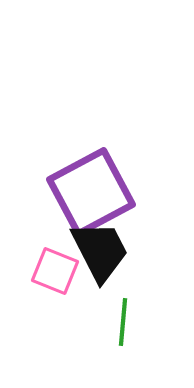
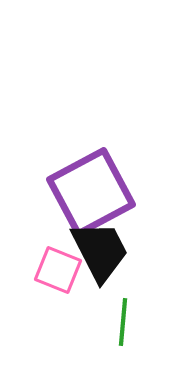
pink square: moved 3 px right, 1 px up
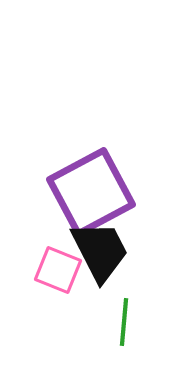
green line: moved 1 px right
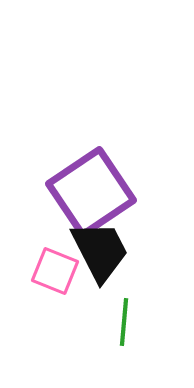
purple square: rotated 6 degrees counterclockwise
pink square: moved 3 px left, 1 px down
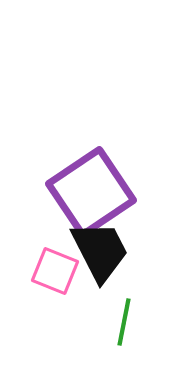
green line: rotated 6 degrees clockwise
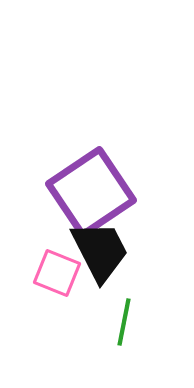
pink square: moved 2 px right, 2 px down
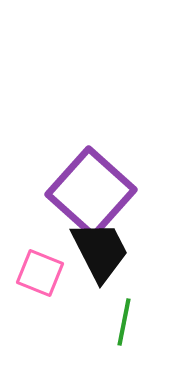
purple square: rotated 14 degrees counterclockwise
pink square: moved 17 px left
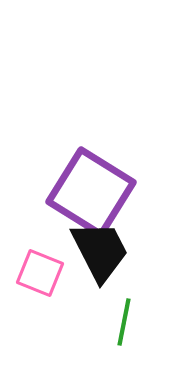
purple square: rotated 10 degrees counterclockwise
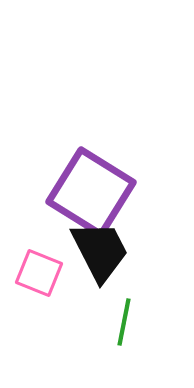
pink square: moved 1 px left
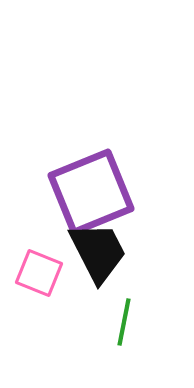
purple square: rotated 36 degrees clockwise
black trapezoid: moved 2 px left, 1 px down
